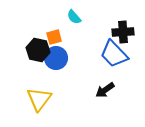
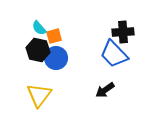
cyan semicircle: moved 35 px left, 11 px down
orange square: moved 1 px up
yellow triangle: moved 4 px up
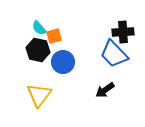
blue circle: moved 7 px right, 4 px down
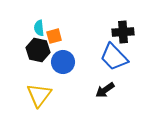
cyan semicircle: rotated 35 degrees clockwise
blue trapezoid: moved 3 px down
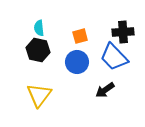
orange square: moved 26 px right
blue circle: moved 14 px right
